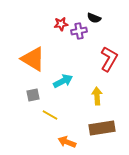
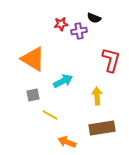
red L-shape: moved 2 px right, 1 px down; rotated 15 degrees counterclockwise
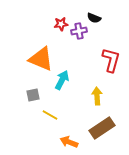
orange triangle: moved 8 px right; rotated 8 degrees counterclockwise
cyan arrow: moved 1 px left, 1 px up; rotated 36 degrees counterclockwise
brown rectangle: rotated 25 degrees counterclockwise
orange arrow: moved 2 px right
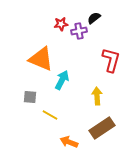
black semicircle: rotated 120 degrees clockwise
gray square: moved 3 px left, 2 px down; rotated 16 degrees clockwise
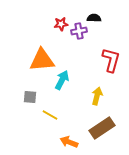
black semicircle: rotated 40 degrees clockwise
orange triangle: moved 1 px right, 1 px down; rotated 28 degrees counterclockwise
yellow arrow: rotated 18 degrees clockwise
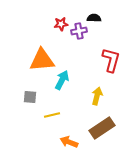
yellow line: moved 2 px right; rotated 42 degrees counterclockwise
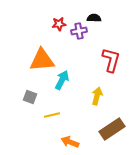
red star: moved 2 px left
gray square: rotated 16 degrees clockwise
brown rectangle: moved 10 px right, 1 px down
orange arrow: moved 1 px right
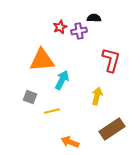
red star: moved 1 px right, 3 px down; rotated 16 degrees counterclockwise
yellow line: moved 4 px up
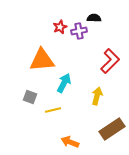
red L-shape: moved 1 px left, 1 px down; rotated 30 degrees clockwise
cyan arrow: moved 2 px right, 3 px down
yellow line: moved 1 px right, 1 px up
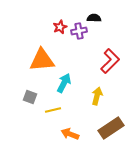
brown rectangle: moved 1 px left, 1 px up
orange arrow: moved 8 px up
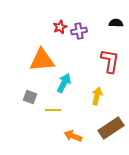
black semicircle: moved 22 px right, 5 px down
red L-shape: rotated 35 degrees counterclockwise
yellow line: rotated 14 degrees clockwise
orange arrow: moved 3 px right, 2 px down
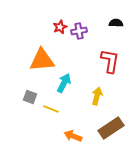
yellow line: moved 2 px left, 1 px up; rotated 21 degrees clockwise
